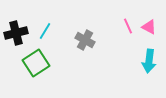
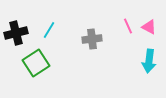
cyan line: moved 4 px right, 1 px up
gray cross: moved 7 px right, 1 px up; rotated 36 degrees counterclockwise
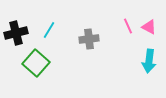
gray cross: moved 3 px left
green square: rotated 16 degrees counterclockwise
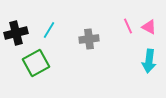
green square: rotated 20 degrees clockwise
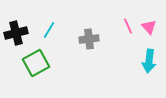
pink triangle: rotated 21 degrees clockwise
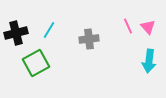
pink triangle: moved 1 px left
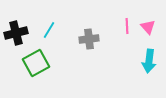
pink line: moved 1 px left; rotated 21 degrees clockwise
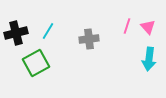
pink line: rotated 21 degrees clockwise
cyan line: moved 1 px left, 1 px down
cyan arrow: moved 2 px up
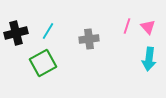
green square: moved 7 px right
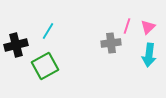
pink triangle: rotated 28 degrees clockwise
black cross: moved 12 px down
gray cross: moved 22 px right, 4 px down
cyan arrow: moved 4 px up
green square: moved 2 px right, 3 px down
